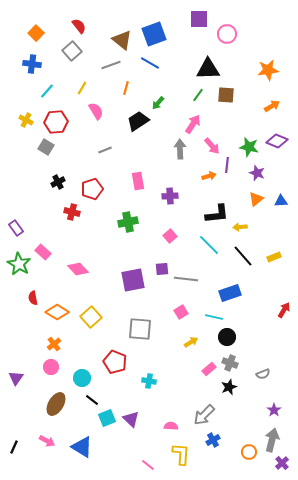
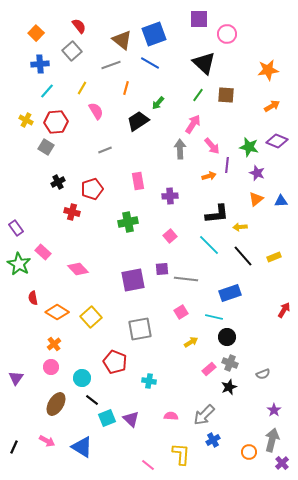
blue cross at (32, 64): moved 8 px right; rotated 12 degrees counterclockwise
black triangle at (208, 69): moved 4 px left, 6 px up; rotated 45 degrees clockwise
gray square at (140, 329): rotated 15 degrees counterclockwise
pink semicircle at (171, 426): moved 10 px up
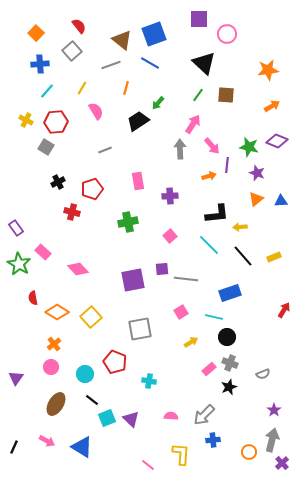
cyan circle at (82, 378): moved 3 px right, 4 px up
blue cross at (213, 440): rotated 24 degrees clockwise
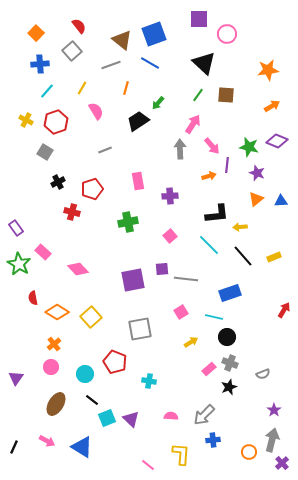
red hexagon at (56, 122): rotated 15 degrees counterclockwise
gray square at (46, 147): moved 1 px left, 5 px down
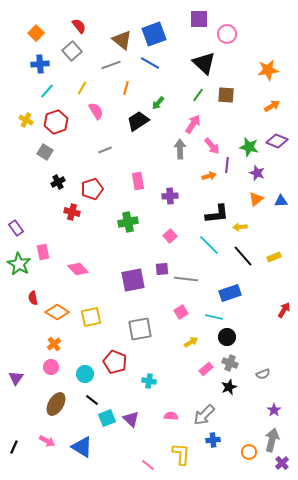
pink rectangle at (43, 252): rotated 35 degrees clockwise
yellow square at (91, 317): rotated 30 degrees clockwise
pink rectangle at (209, 369): moved 3 px left
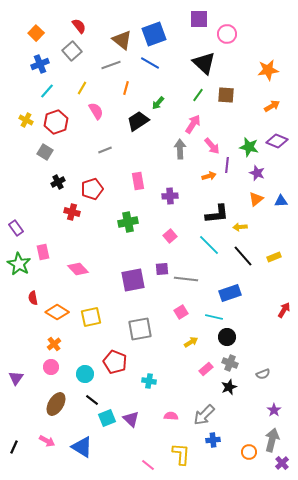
blue cross at (40, 64): rotated 18 degrees counterclockwise
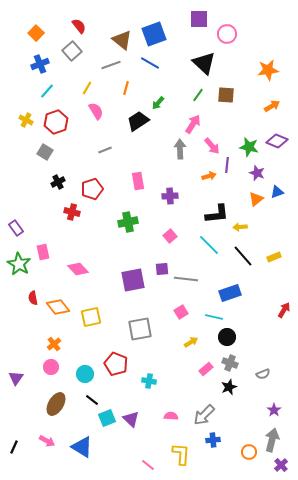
yellow line at (82, 88): moved 5 px right
blue triangle at (281, 201): moved 4 px left, 9 px up; rotated 16 degrees counterclockwise
orange diamond at (57, 312): moved 1 px right, 5 px up; rotated 20 degrees clockwise
red pentagon at (115, 362): moved 1 px right, 2 px down
purple cross at (282, 463): moved 1 px left, 2 px down
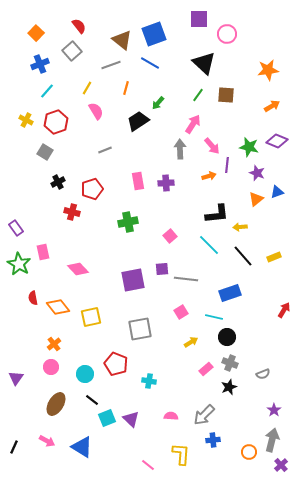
purple cross at (170, 196): moved 4 px left, 13 px up
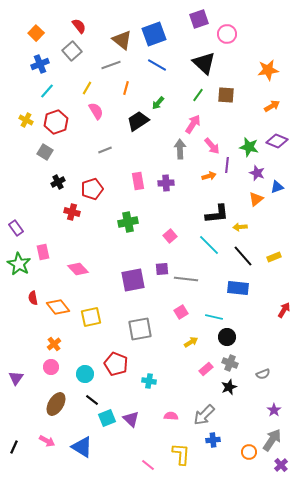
purple square at (199, 19): rotated 18 degrees counterclockwise
blue line at (150, 63): moved 7 px right, 2 px down
blue triangle at (277, 192): moved 5 px up
blue rectangle at (230, 293): moved 8 px right, 5 px up; rotated 25 degrees clockwise
gray arrow at (272, 440): rotated 20 degrees clockwise
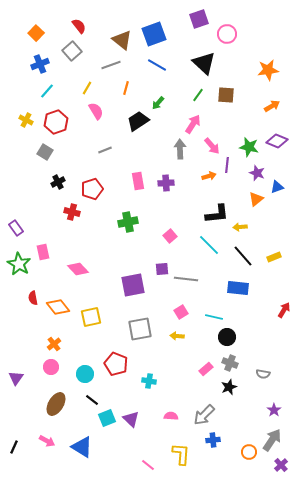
purple square at (133, 280): moved 5 px down
yellow arrow at (191, 342): moved 14 px left, 6 px up; rotated 144 degrees counterclockwise
gray semicircle at (263, 374): rotated 32 degrees clockwise
